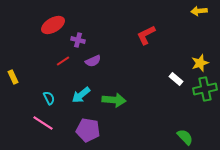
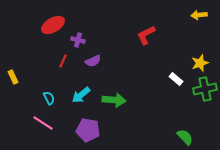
yellow arrow: moved 4 px down
red line: rotated 32 degrees counterclockwise
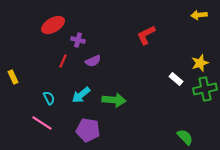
pink line: moved 1 px left
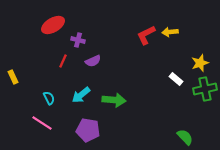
yellow arrow: moved 29 px left, 17 px down
